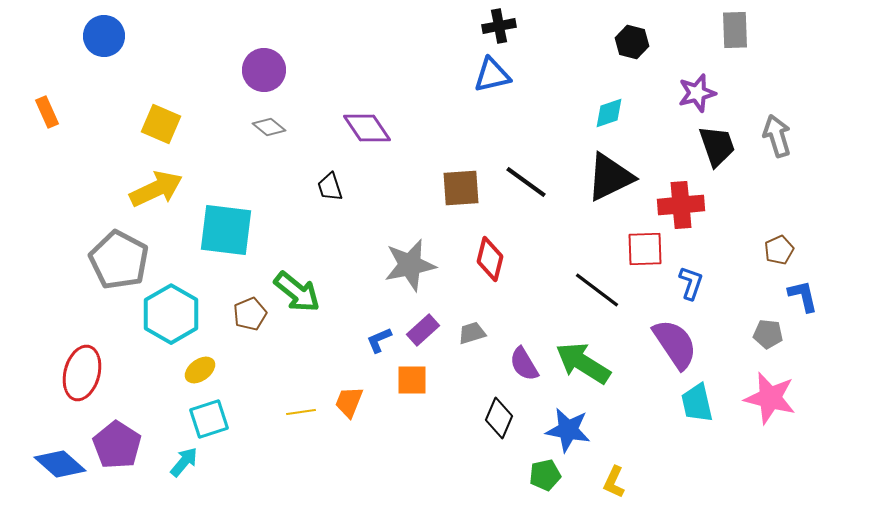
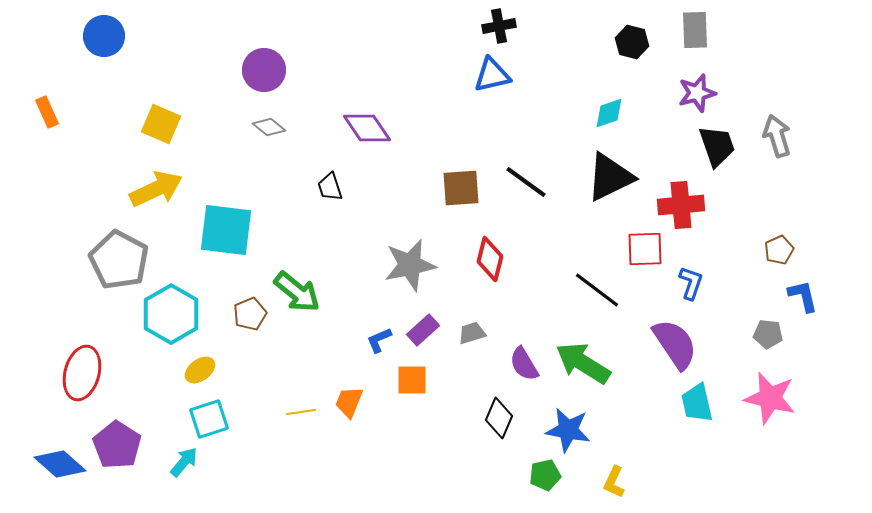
gray rectangle at (735, 30): moved 40 px left
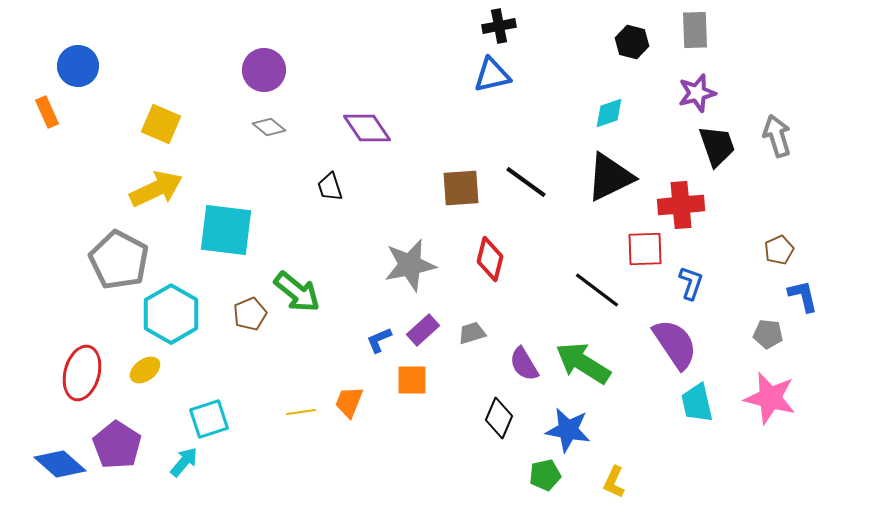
blue circle at (104, 36): moved 26 px left, 30 px down
yellow ellipse at (200, 370): moved 55 px left
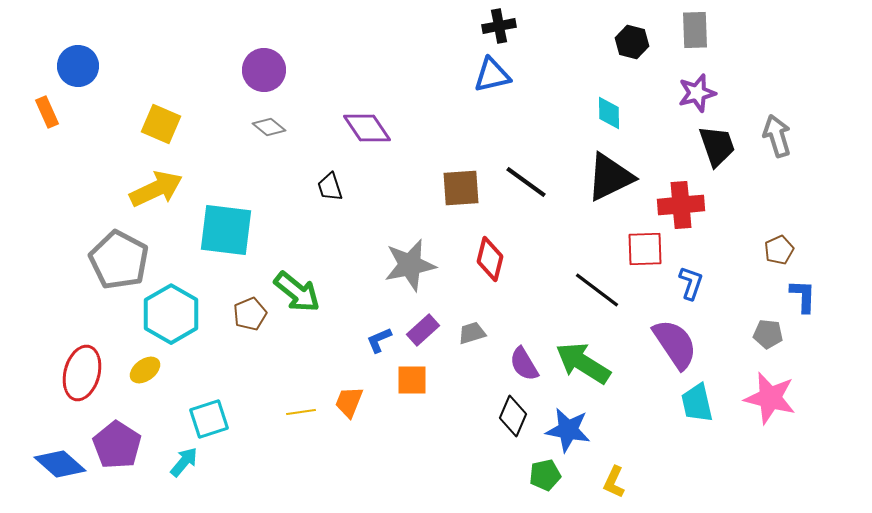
cyan diamond at (609, 113): rotated 72 degrees counterclockwise
blue L-shape at (803, 296): rotated 15 degrees clockwise
black diamond at (499, 418): moved 14 px right, 2 px up
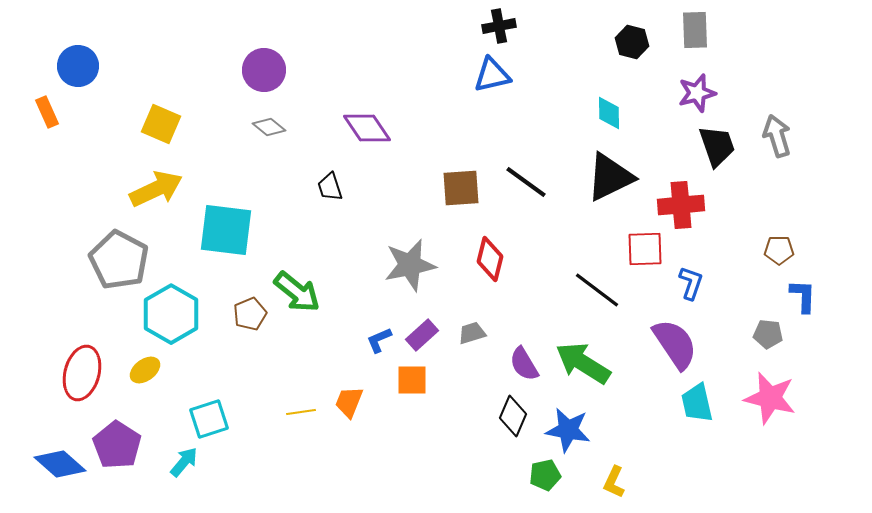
brown pentagon at (779, 250): rotated 24 degrees clockwise
purple rectangle at (423, 330): moved 1 px left, 5 px down
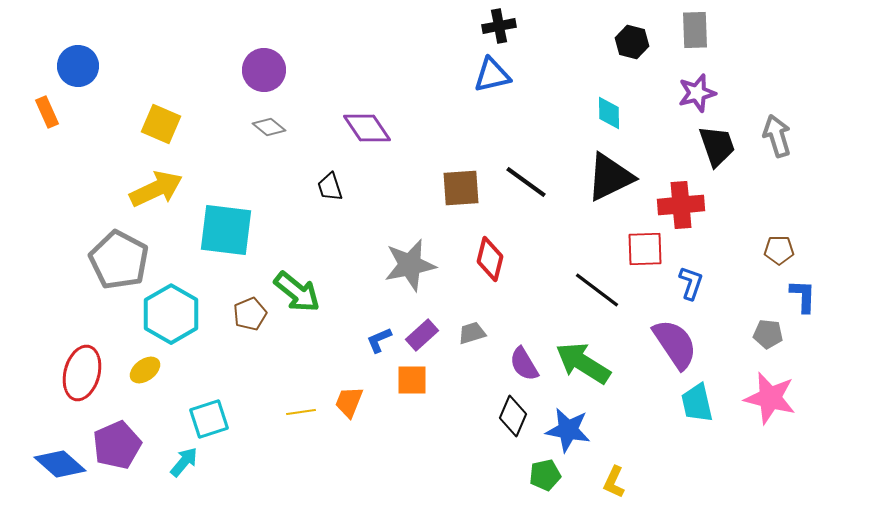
purple pentagon at (117, 445): rotated 15 degrees clockwise
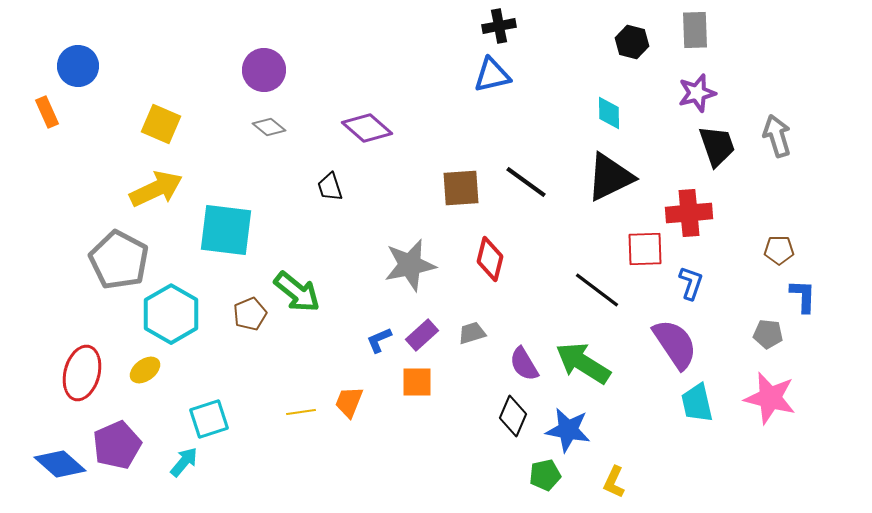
purple diamond at (367, 128): rotated 15 degrees counterclockwise
red cross at (681, 205): moved 8 px right, 8 px down
orange square at (412, 380): moved 5 px right, 2 px down
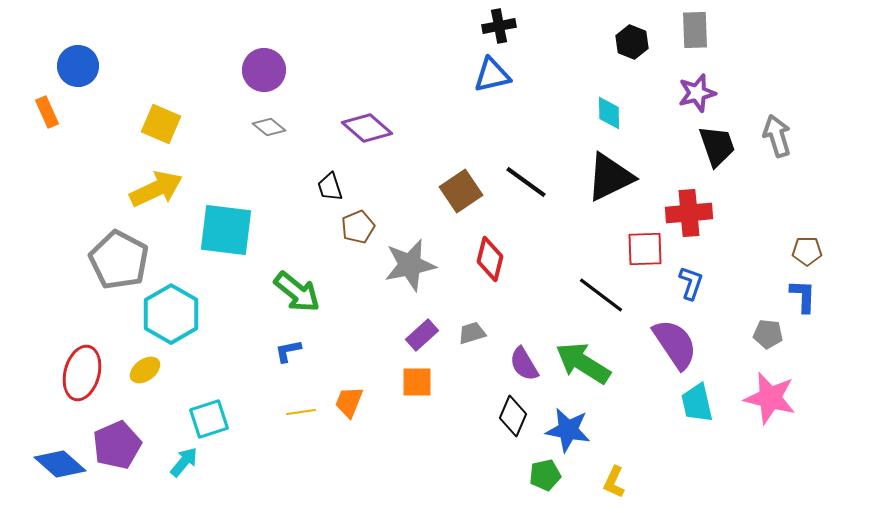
black hexagon at (632, 42): rotated 8 degrees clockwise
brown square at (461, 188): moved 3 px down; rotated 30 degrees counterclockwise
brown pentagon at (779, 250): moved 28 px right, 1 px down
black line at (597, 290): moved 4 px right, 5 px down
brown pentagon at (250, 314): moved 108 px right, 87 px up
blue L-shape at (379, 340): moved 91 px left, 11 px down; rotated 12 degrees clockwise
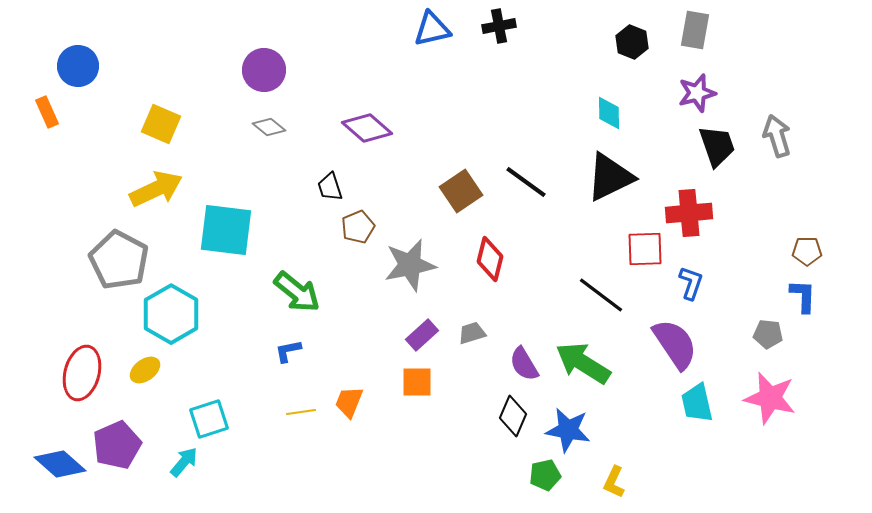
gray rectangle at (695, 30): rotated 12 degrees clockwise
blue triangle at (492, 75): moved 60 px left, 46 px up
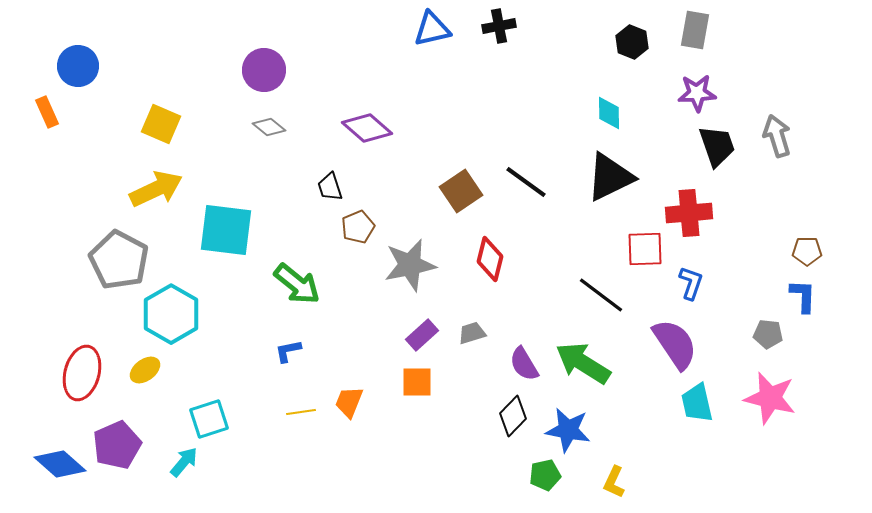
purple star at (697, 93): rotated 12 degrees clockwise
green arrow at (297, 292): moved 8 px up
black diamond at (513, 416): rotated 21 degrees clockwise
